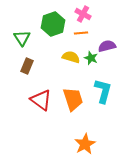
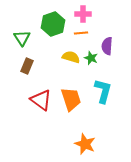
pink cross: rotated 28 degrees counterclockwise
purple semicircle: rotated 72 degrees counterclockwise
orange trapezoid: moved 2 px left
orange star: rotated 20 degrees counterclockwise
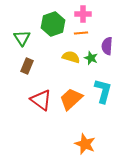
orange trapezoid: rotated 115 degrees counterclockwise
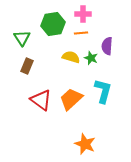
green hexagon: rotated 10 degrees clockwise
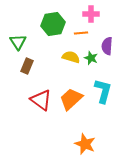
pink cross: moved 8 px right
green triangle: moved 4 px left, 4 px down
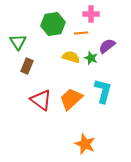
purple semicircle: rotated 48 degrees clockwise
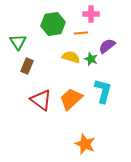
green star: moved 1 px down
